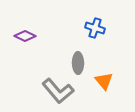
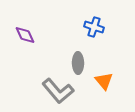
blue cross: moved 1 px left, 1 px up
purple diamond: moved 1 px up; rotated 40 degrees clockwise
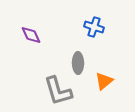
purple diamond: moved 6 px right
orange triangle: rotated 30 degrees clockwise
gray L-shape: rotated 24 degrees clockwise
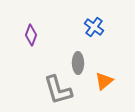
blue cross: rotated 18 degrees clockwise
purple diamond: rotated 45 degrees clockwise
gray L-shape: moved 1 px up
